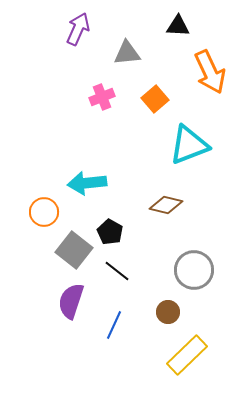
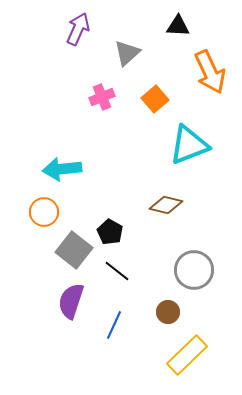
gray triangle: rotated 36 degrees counterclockwise
cyan arrow: moved 25 px left, 14 px up
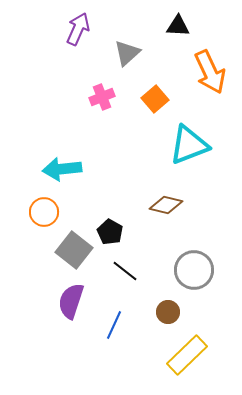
black line: moved 8 px right
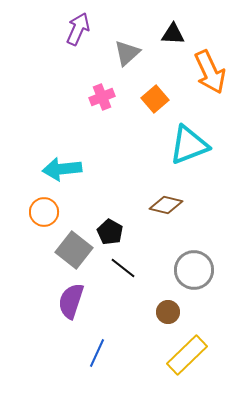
black triangle: moved 5 px left, 8 px down
black line: moved 2 px left, 3 px up
blue line: moved 17 px left, 28 px down
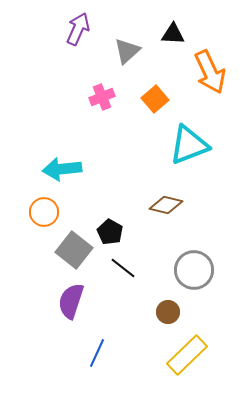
gray triangle: moved 2 px up
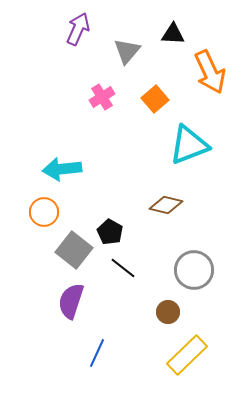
gray triangle: rotated 8 degrees counterclockwise
pink cross: rotated 10 degrees counterclockwise
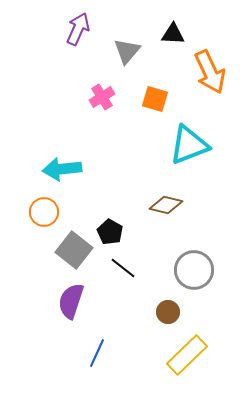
orange square: rotated 32 degrees counterclockwise
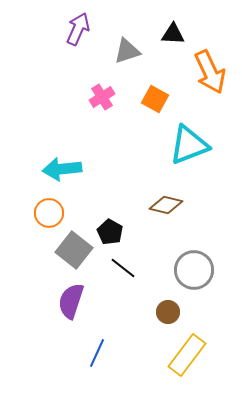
gray triangle: rotated 32 degrees clockwise
orange square: rotated 12 degrees clockwise
orange circle: moved 5 px right, 1 px down
yellow rectangle: rotated 9 degrees counterclockwise
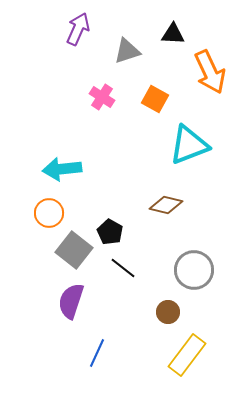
pink cross: rotated 25 degrees counterclockwise
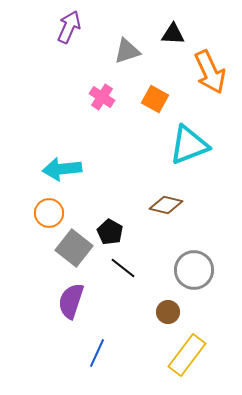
purple arrow: moved 9 px left, 2 px up
gray square: moved 2 px up
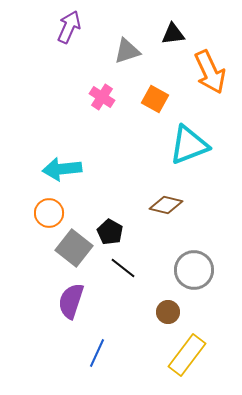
black triangle: rotated 10 degrees counterclockwise
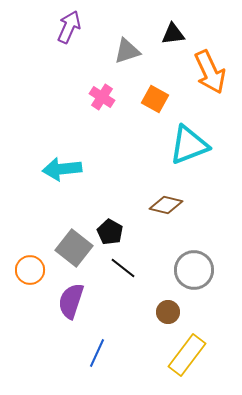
orange circle: moved 19 px left, 57 px down
